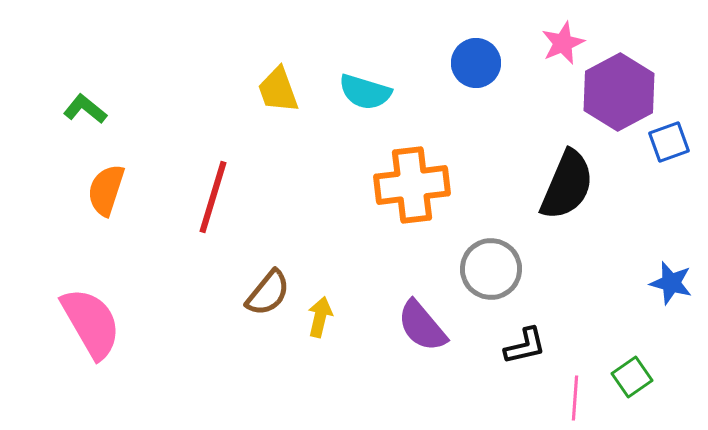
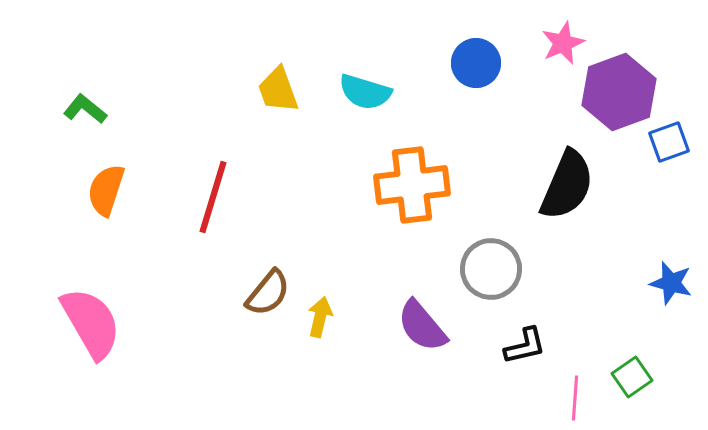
purple hexagon: rotated 8 degrees clockwise
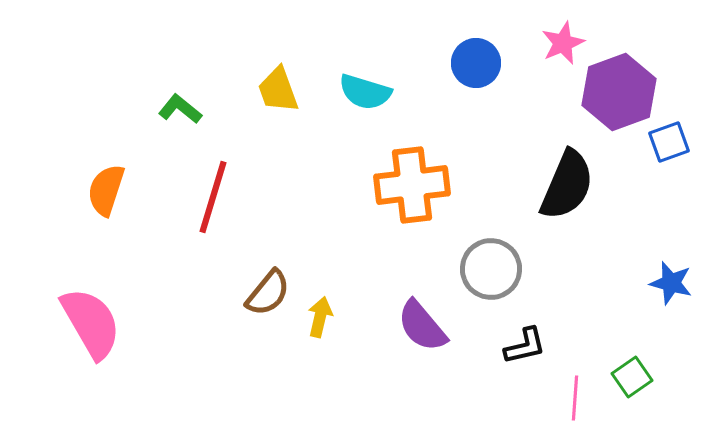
green L-shape: moved 95 px right
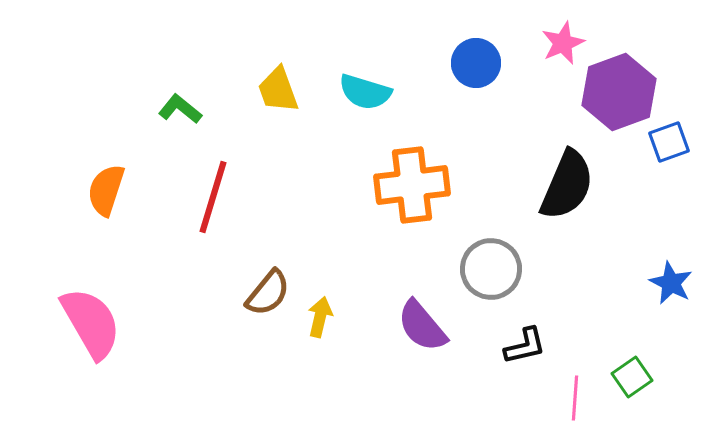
blue star: rotated 12 degrees clockwise
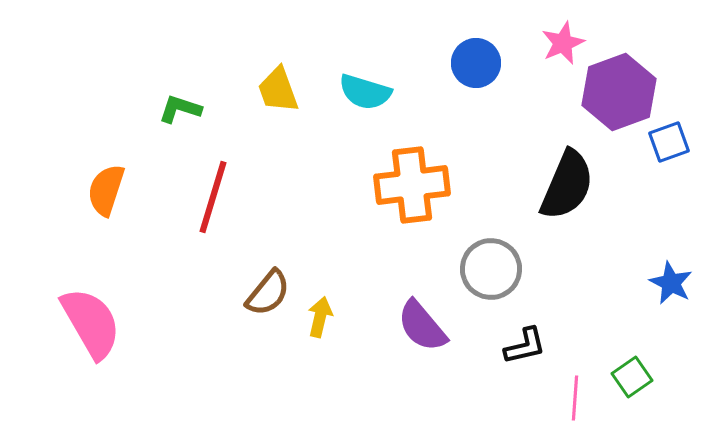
green L-shape: rotated 21 degrees counterclockwise
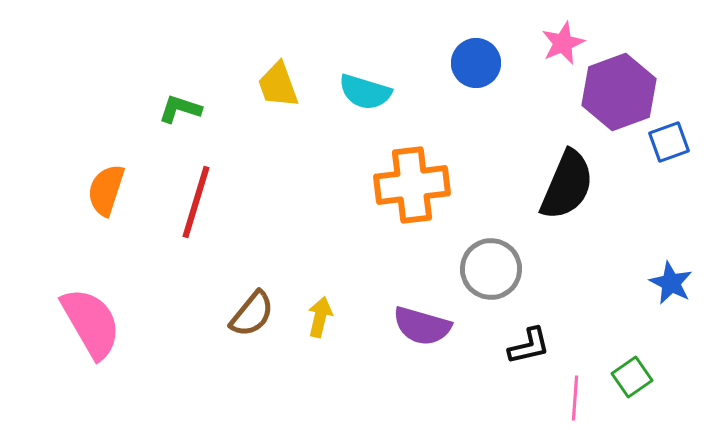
yellow trapezoid: moved 5 px up
red line: moved 17 px left, 5 px down
brown semicircle: moved 16 px left, 21 px down
purple semicircle: rotated 34 degrees counterclockwise
black L-shape: moved 4 px right
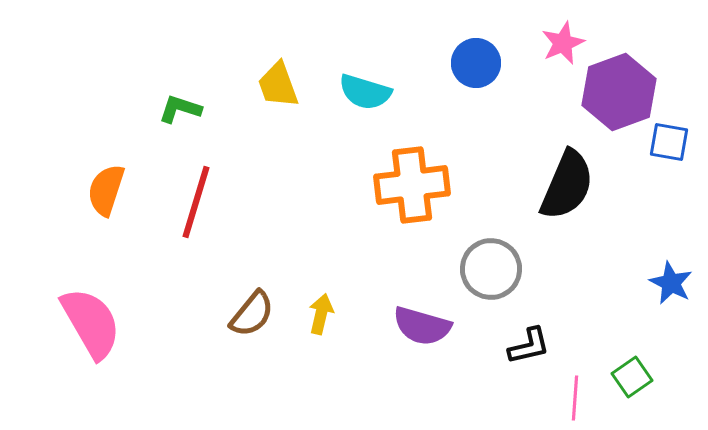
blue square: rotated 30 degrees clockwise
yellow arrow: moved 1 px right, 3 px up
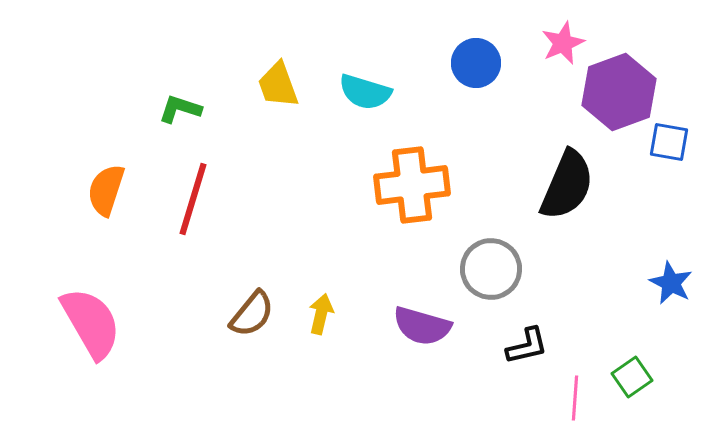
red line: moved 3 px left, 3 px up
black L-shape: moved 2 px left
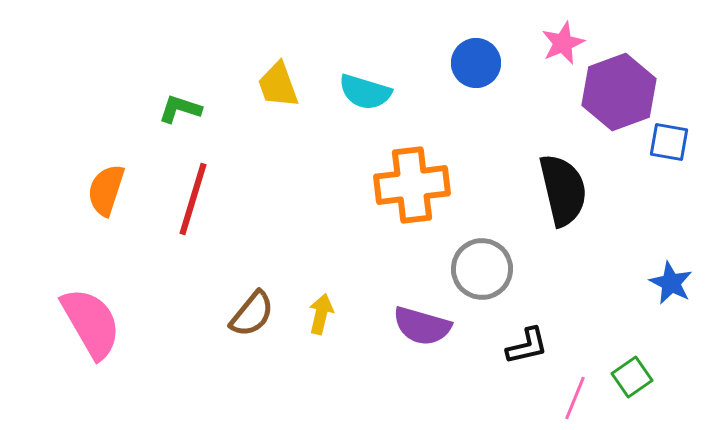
black semicircle: moved 4 px left, 5 px down; rotated 36 degrees counterclockwise
gray circle: moved 9 px left
pink line: rotated 18 degrees clockwise
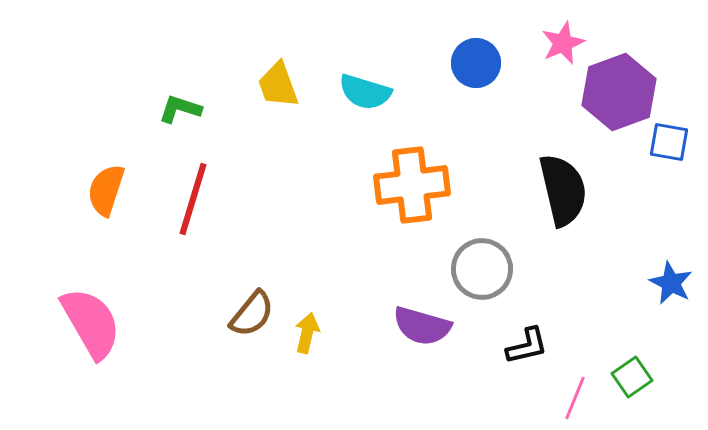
yellow arrow: moved 14 px left, 19 px down
